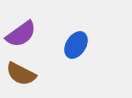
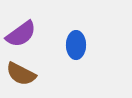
blue ellipse: rotated 32 degrees counterclockwise
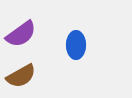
brown semicircle: moved 2 px down; rotated 56 degrees counterclockwise
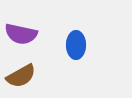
purple semicircle: rotated 48 degrees clockwise
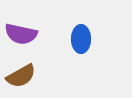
blue ellipse: moved 5 px right, 6 px up
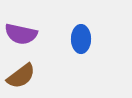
brown semicircle: rotated 8 degrees counterclockwise
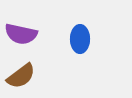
blue ellipse: moved 1 px left
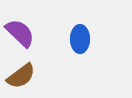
purple semicircle: moved 1 px left, 1 px up; rotated 148 degrees counterclockwise
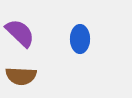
brown semicircle: rotated 40 degrees clockwise
